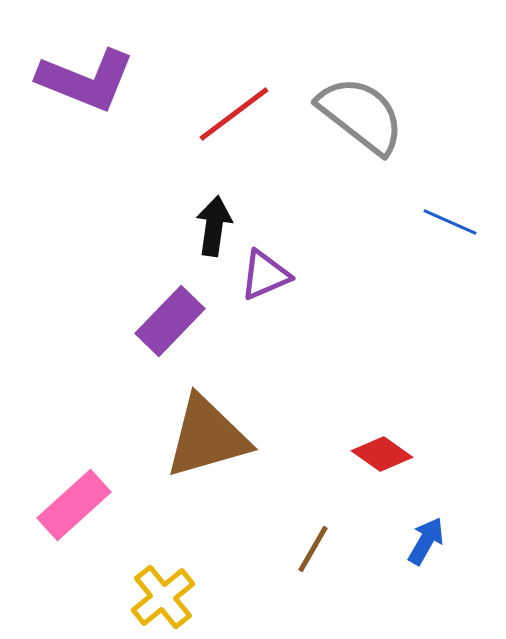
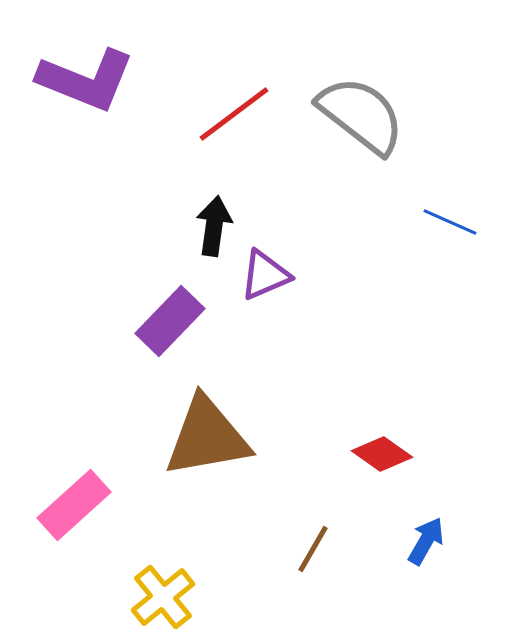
brown triangle: rotated 6 degrees clockwise
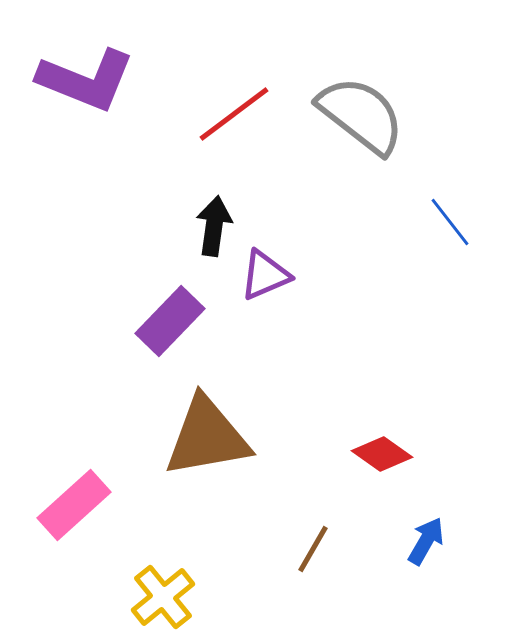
blue line: rotated 28 degrees clockwise
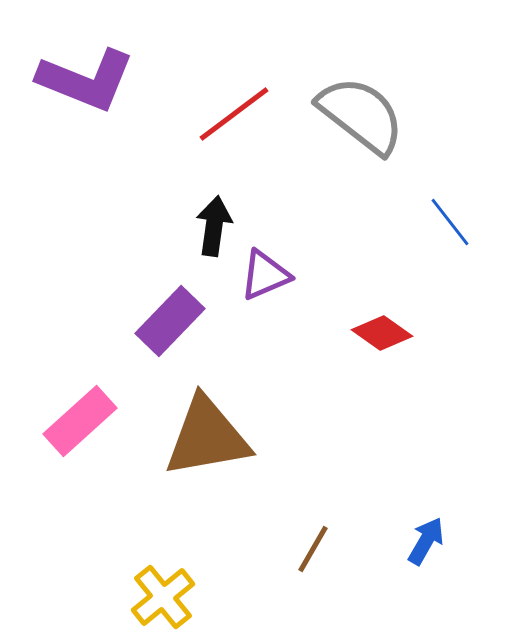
red diamond: moved 121 px up
pink rectangle: moved 6 px right, 84 px up
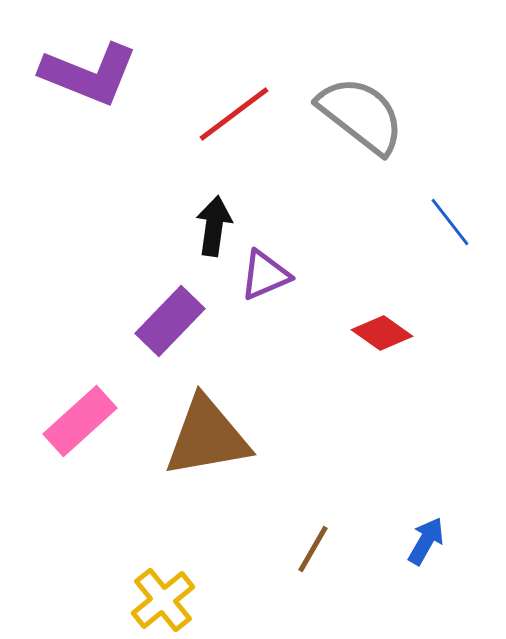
purple L-shape: moved 3 px right, 6 px up
yellow cross: moved 3 px down
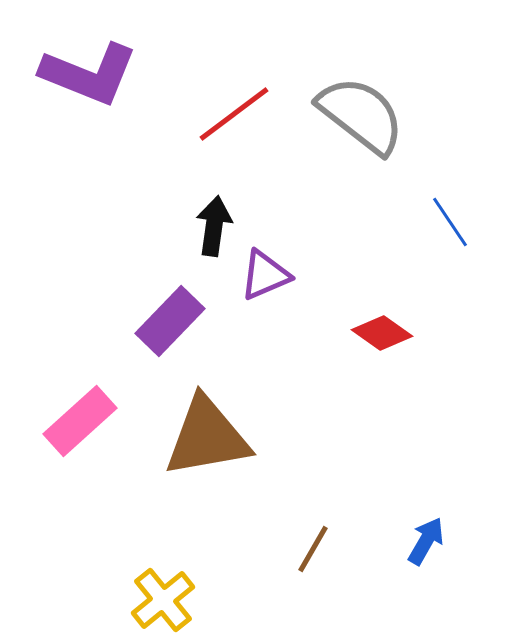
blue line: rotated 4 degrees clockwise
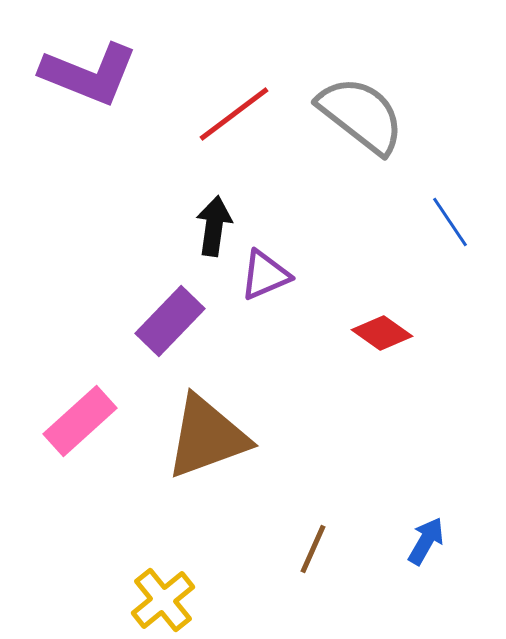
brown triangle: rotated 10 degrees counterclockwise
brown line: rotated 6 degrees counterclockwise
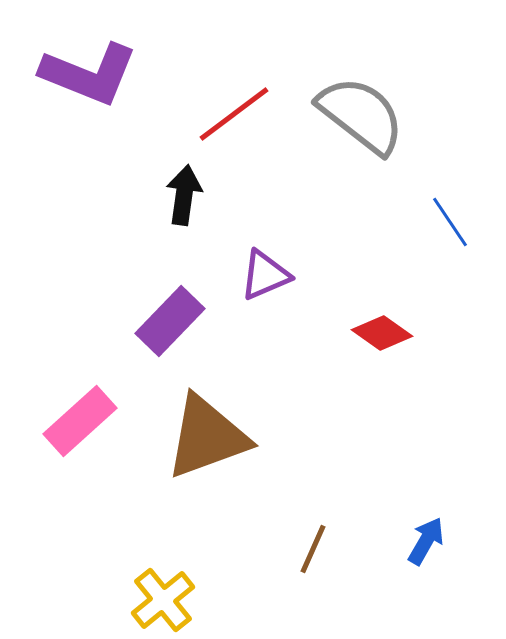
black arrow: moved 30 px left, 31 px up
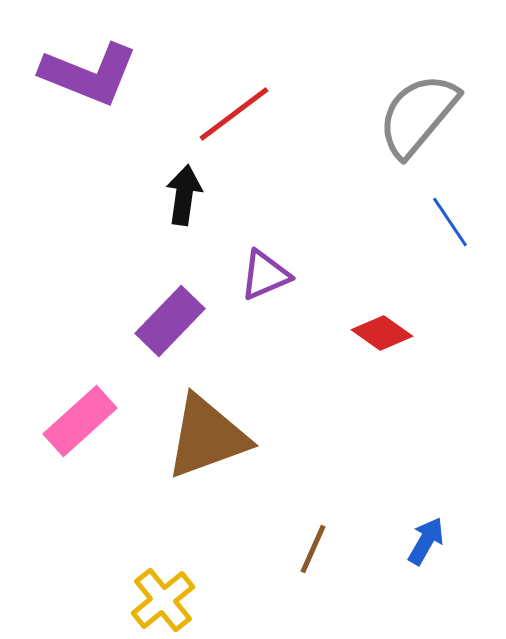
gray semicircle: moved 57 px right; rotated 88 degrees counterclockwise
